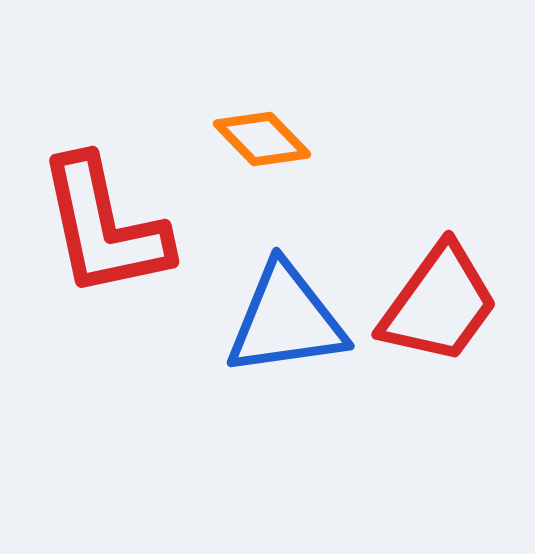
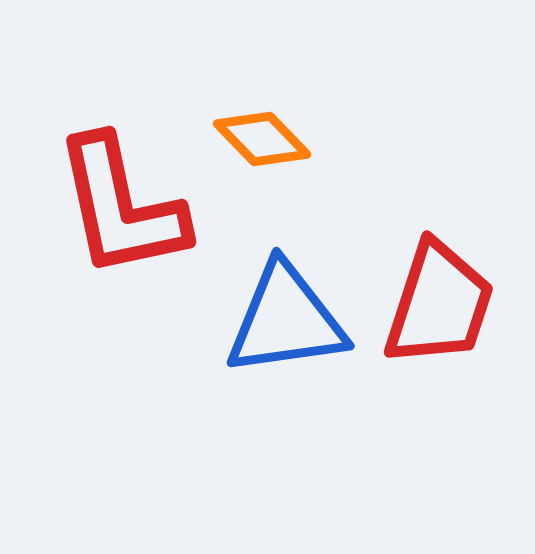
red L-shape: moved 17 px right, 20 px up
red trapezoid: rotated 18 degrees counterclockwise
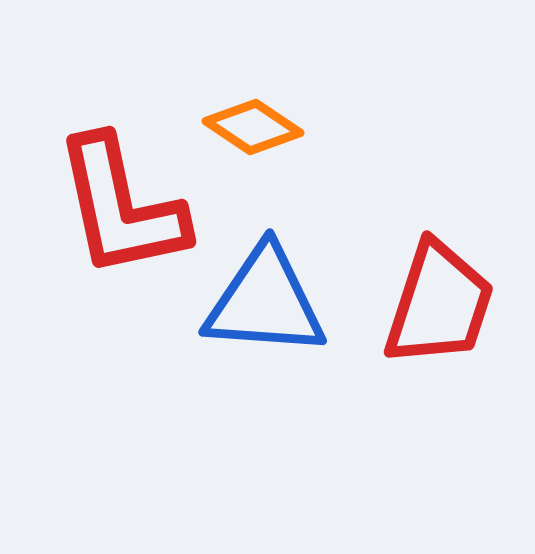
orange diamond: moved 9 px left, 12 px up; rotated 12 degrees counterclockwise
blue triangle: moved 21 px left, 18 px up; rotated 12 degrees clockwise
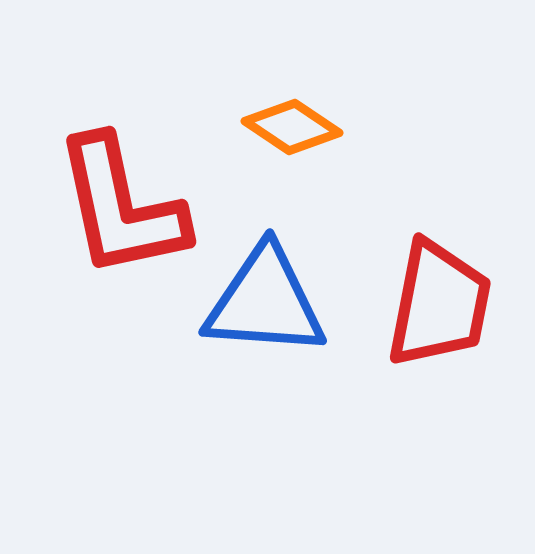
orange diamond: moved 39 px right
red trapezoid: rotated 7 degrees counterclockwise
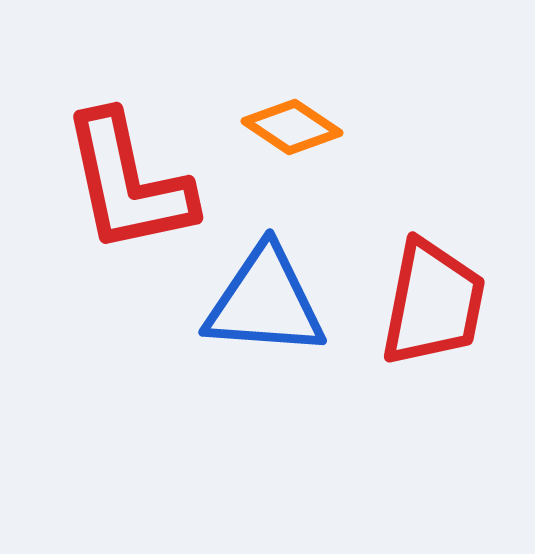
red L-shape: moved 7 px right, 24 px up
red trapezoid: moved 6 px left, 1 px up
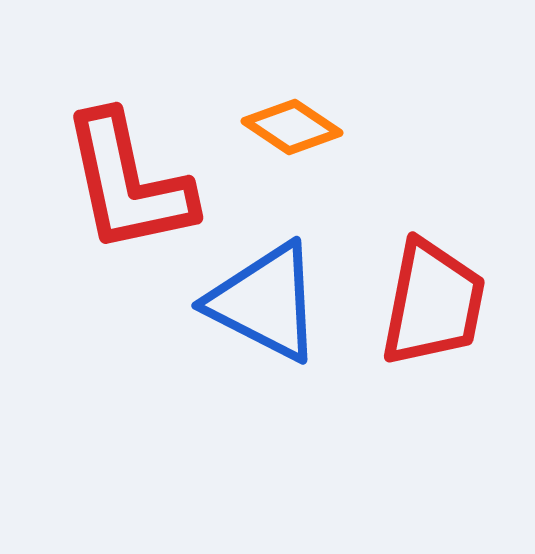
blue triangle: rotated 23 degrees clockwise
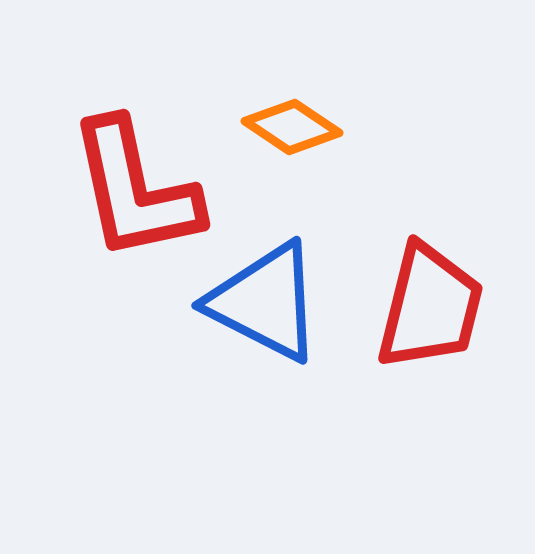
red L-shape: moved 7 px right, 7 px down
red trapezoid: moved 3 px left, 4 px down; rotated 3 degrees clockwise
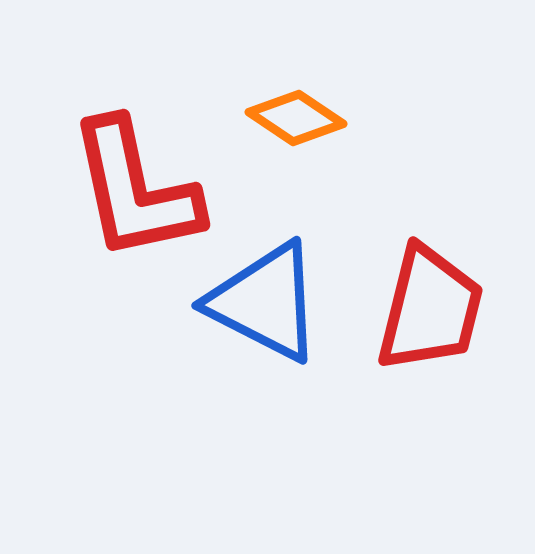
orange diamond: moved 4 px right, 9 px up
red trapezoid: moved 2 px down
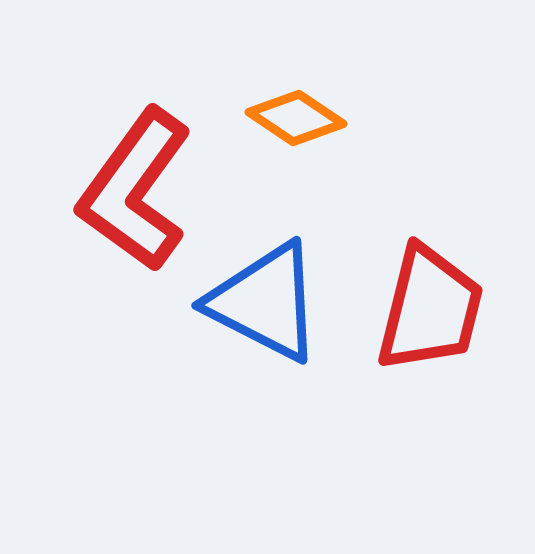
red L-shape: rotated 48 degrees clockwise
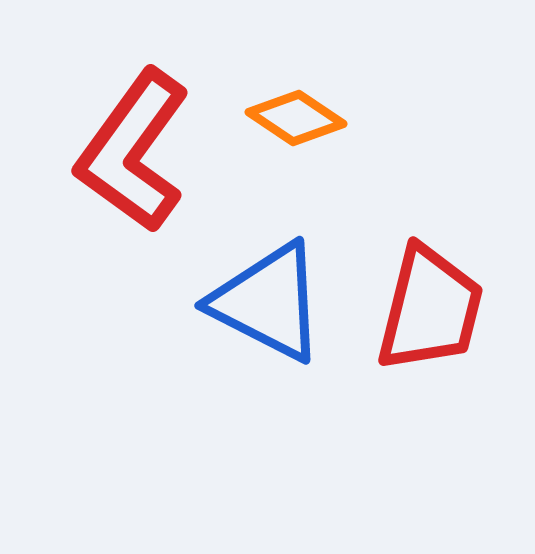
red L-shape: moved 2 px left, 39 px up
blue triangle: moved 3 px right
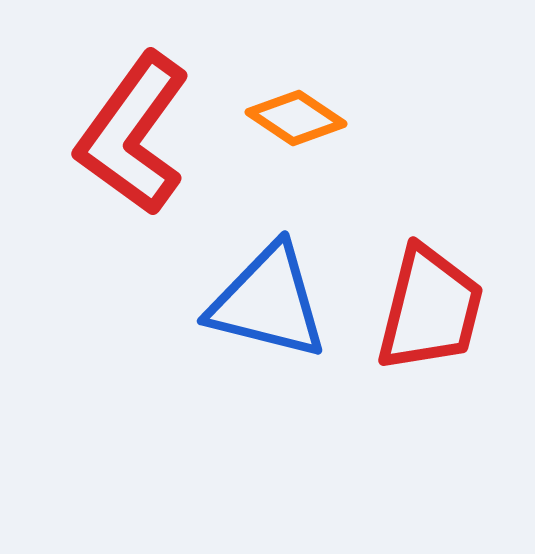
red L-shape: moved 17 px up
blue triangle: rotated 13 degrees counterclockwise
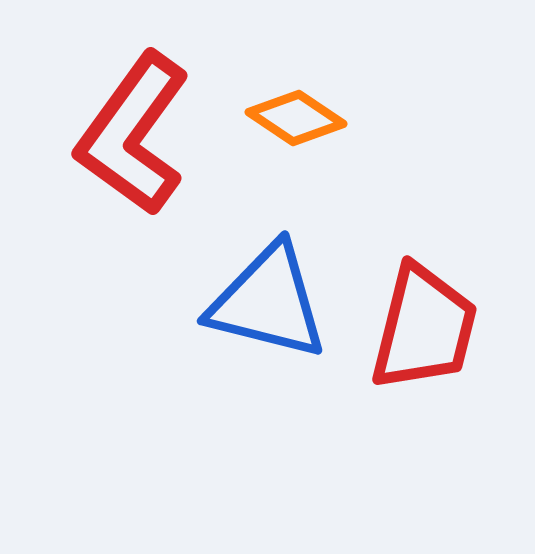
red trapezoid: moved 6 px left, 19 px down
